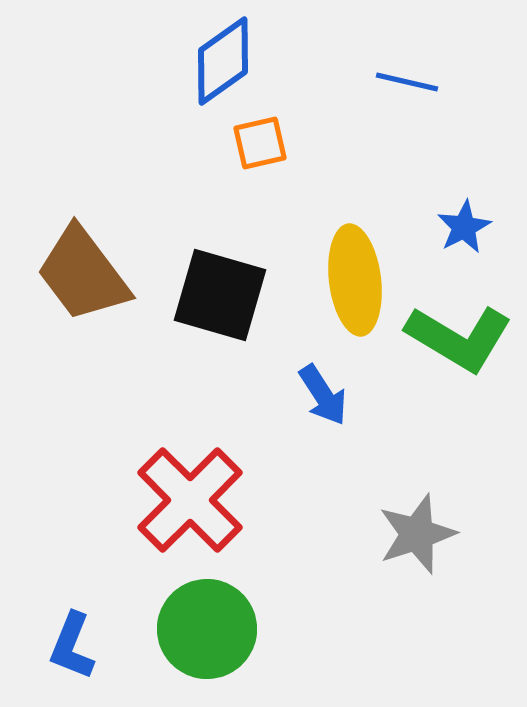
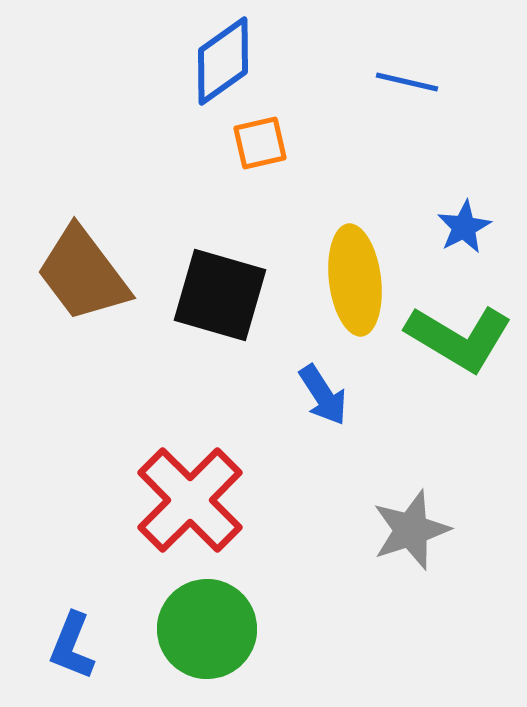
gray star: moved 6 px left, 4 px up
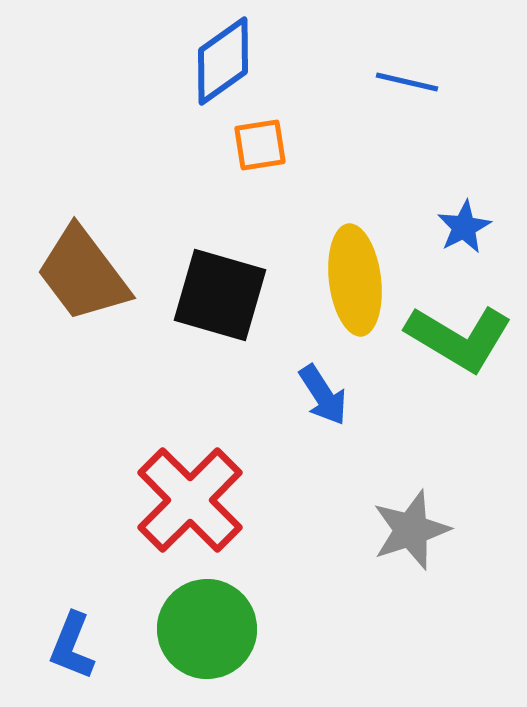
orange square: moved 2 px down; rotated 4 degrees clockwise
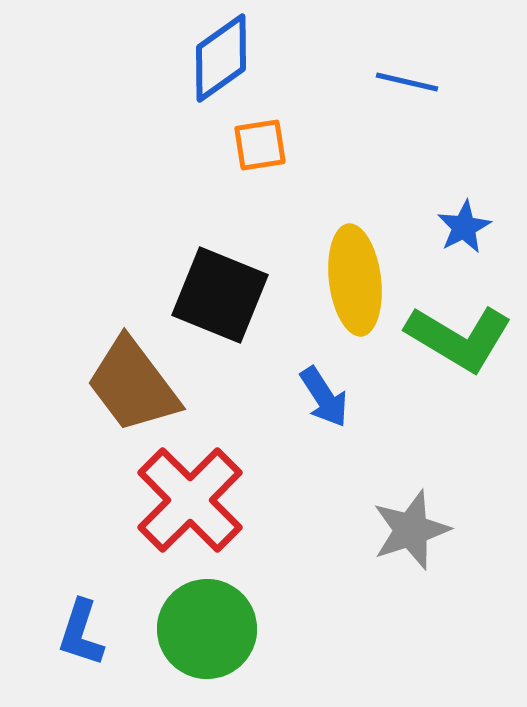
blue diamond: moved 2 px left, 3 px up
brown trapezoid: moved 50 px right, 111 px down
black square: rotated 6 degrees clockwise
blue arrow: moved 1 px right, 2 px down
blue L-shape: moved 9 px right, 13 px up; rotated 4 degrees counterclockwise
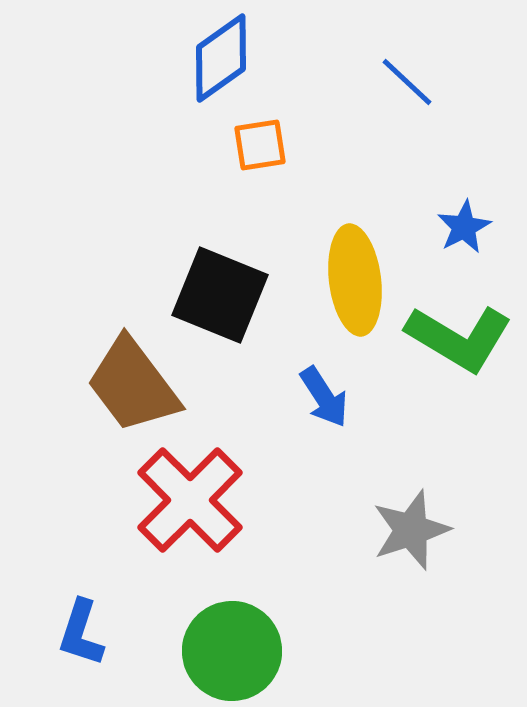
blue line: rotated 30 degrees clockwise
green circle: moved 25 px right, 22 px down
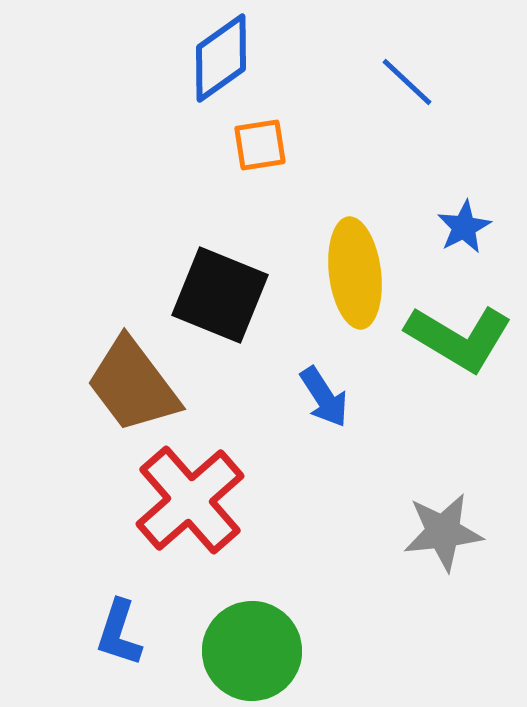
yellow ellipse: moved 7 px up
red cross: rotated 4 degrees clockwise
gray star: moved 32 px right, 2 px down; rotated 12 degrees clockwise
blue L-shape: moved 38 px right
green circle: moved 20 px right
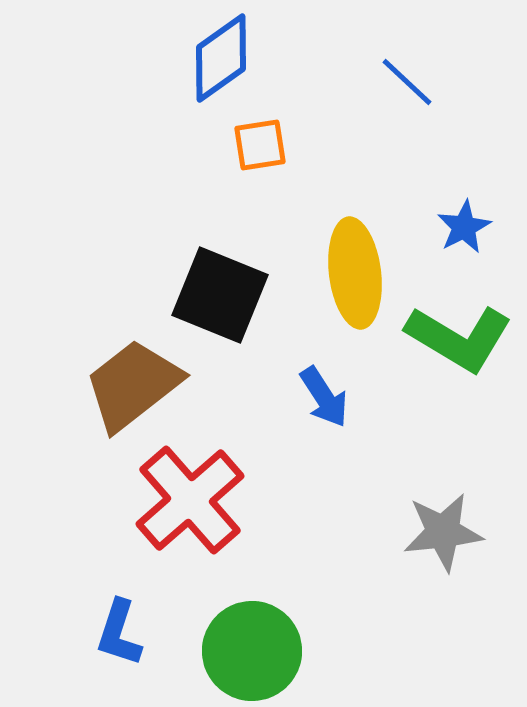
brown trapezoid: rotated 89 degrees clockwise
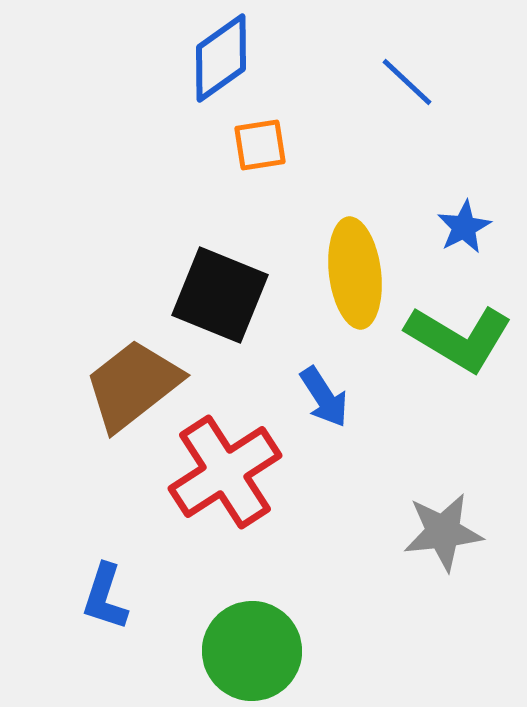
red cross: moved 35 px right, 28 px up; rotated 8 degrees clockwise
blue L-shape: moved 14 px left, 36 px up
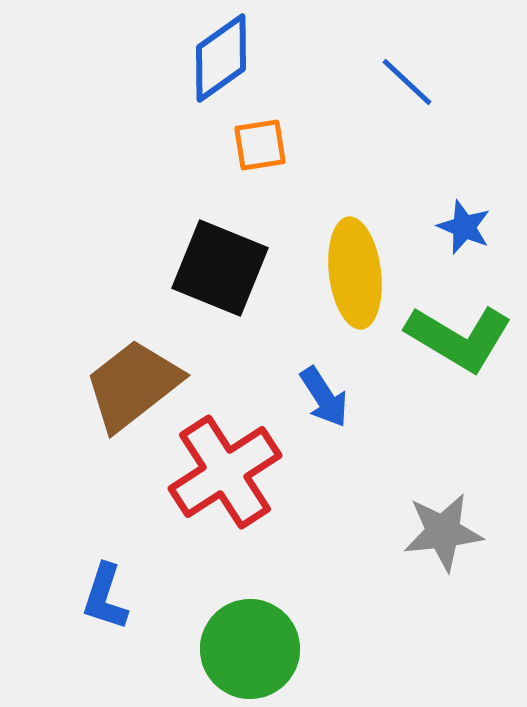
blue star: rotated 22 degrees counterclockwise
black square: moved 27 px up
green circle: moved 2 px left, 2 px up
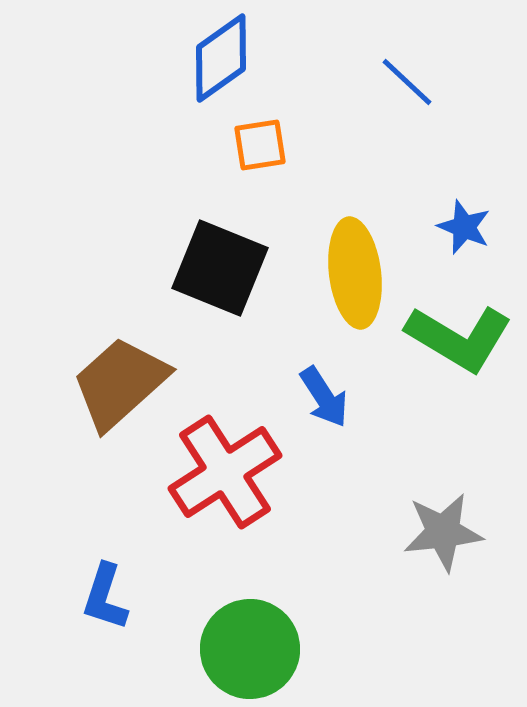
brown trapezoid: moved 13 px left, 2 px up; rotated 4 degrees counterclockwise
